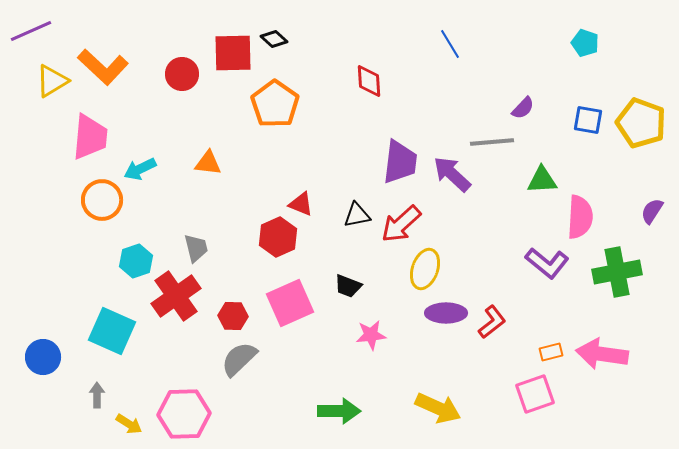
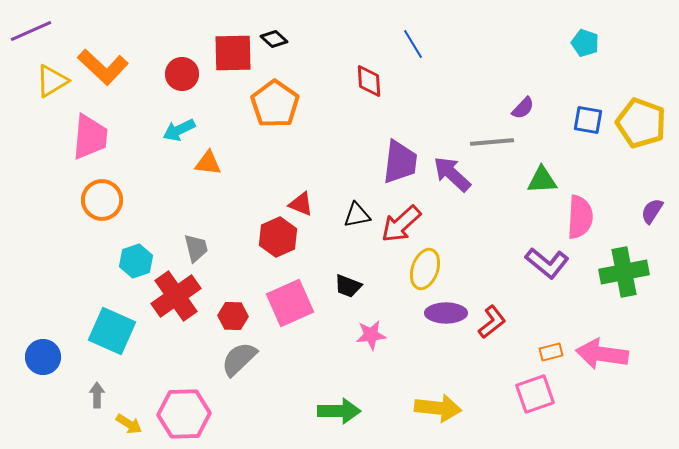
blue line at (450, 44): moved 37 px left
cyan arrow at (140, 169): moved 39 px right, 39 px up
green cross at (617, 272): moved 7 px right
yellow arrow at (438, 408): rotated 18 degrees counterclockwise
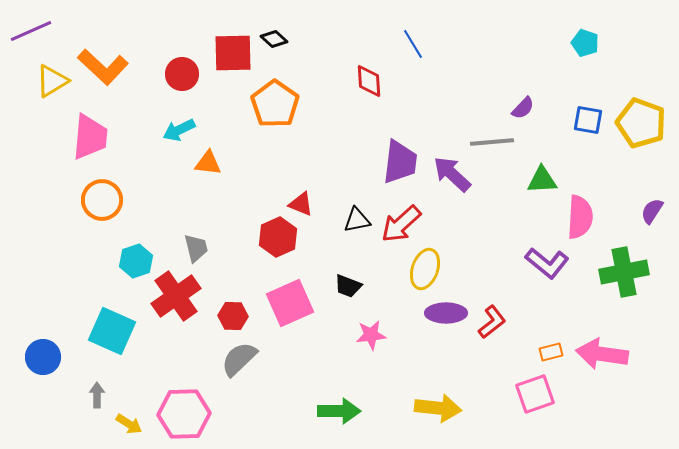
black triangle at (357, 215): moved 5 px down
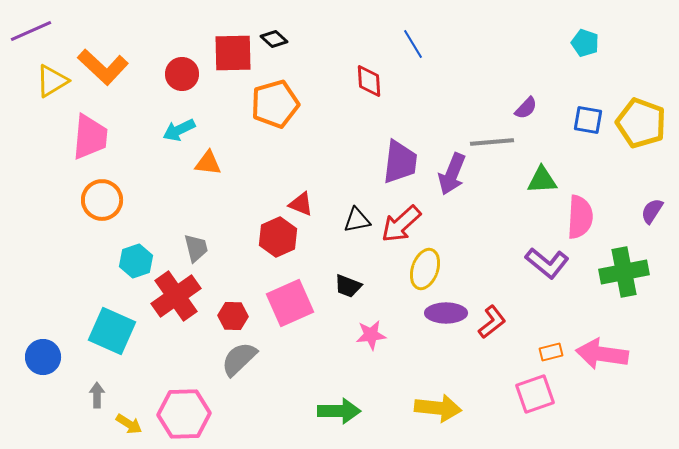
orange pentagon at (275, 104): rotated 21 degrees clockwise
purple semicircle at (523, 108): moved 3 px right
purple arrow at (452, 174): rotated 111 degrees counterclockwise
